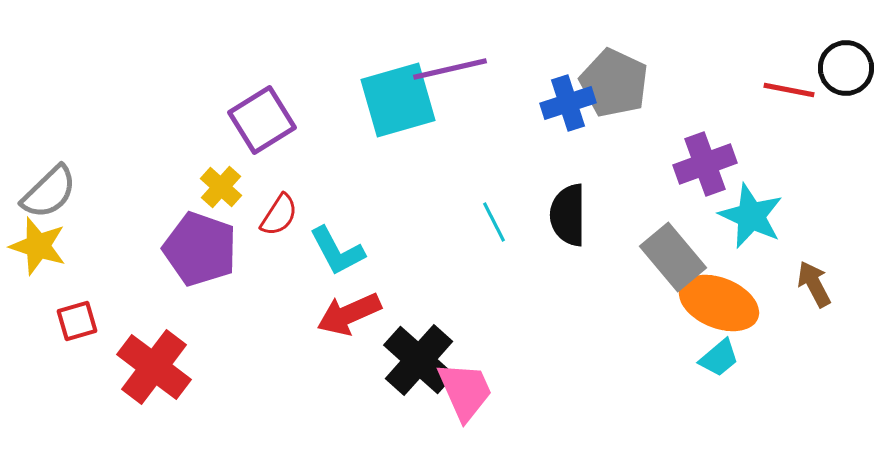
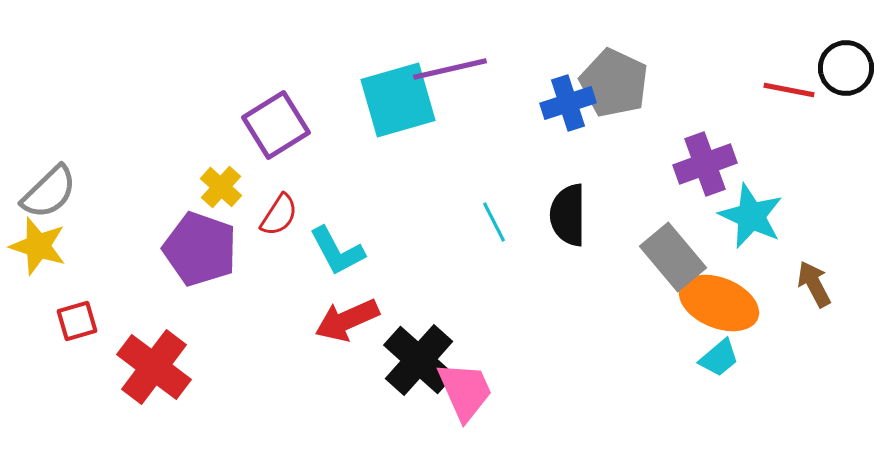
purple square: moved 14 px right, 5 px down
red arrow: moved 2 px left, 6 px down
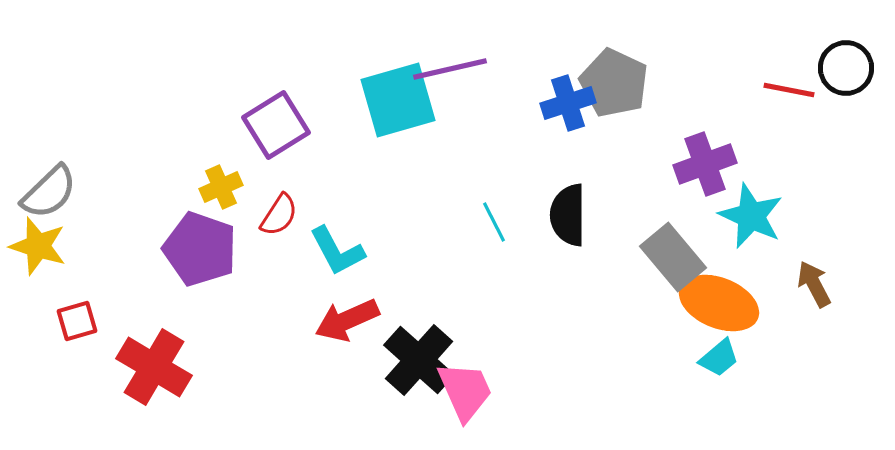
yellow cross: rotated 24 degrees clockwise
red cross: rotated 6 degrees counterclockwise
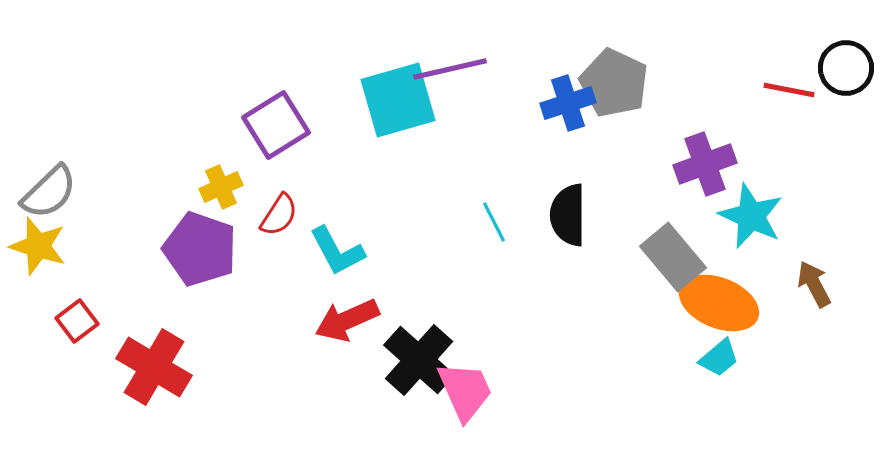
red square: rotated 21 degrees counterclockwise
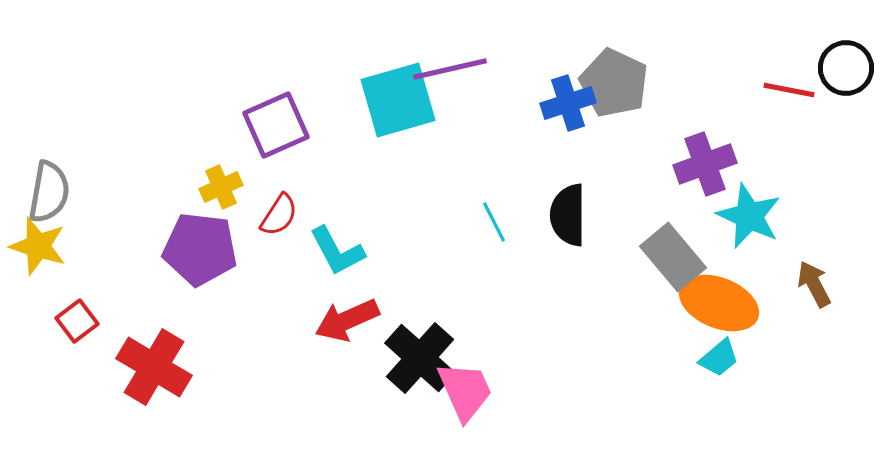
purple square: rotated 8 degrees clockwise
gray semicircle: rotated 36 degrees counterclockwise
cyan star: moved 2 px left
purple pentagon: rotated 12 degrees counterclockwise
black cross: moved 1 px right, 2 px up
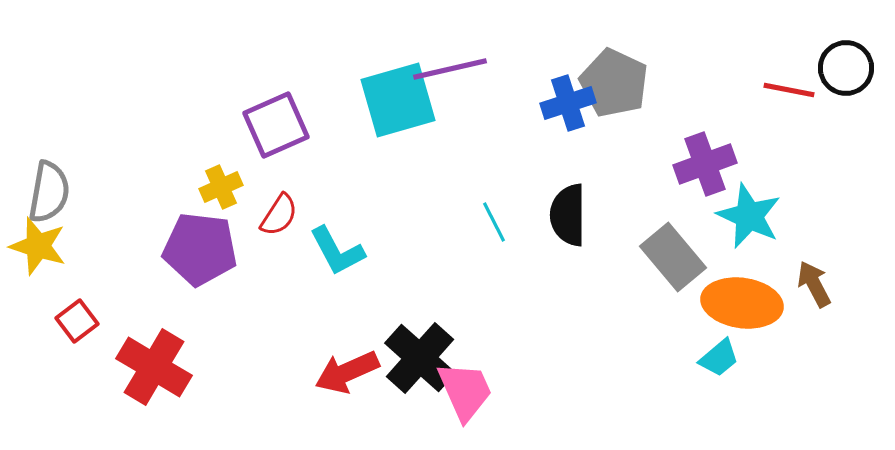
orange ellipse: moved 23 px right; rotated 14 degrees counterclockwise
red arrow: moved 52 px down
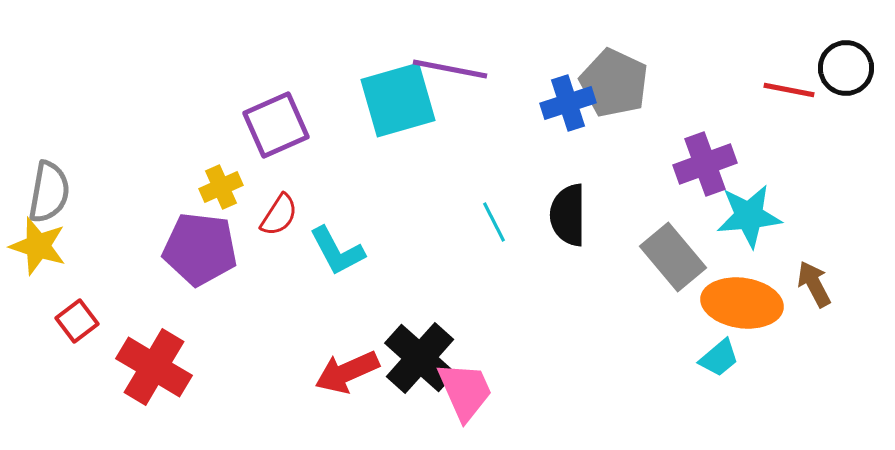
purple line: rotated 24 degrees clockwise
cyan star: rotated 30 degrees counterclockwise
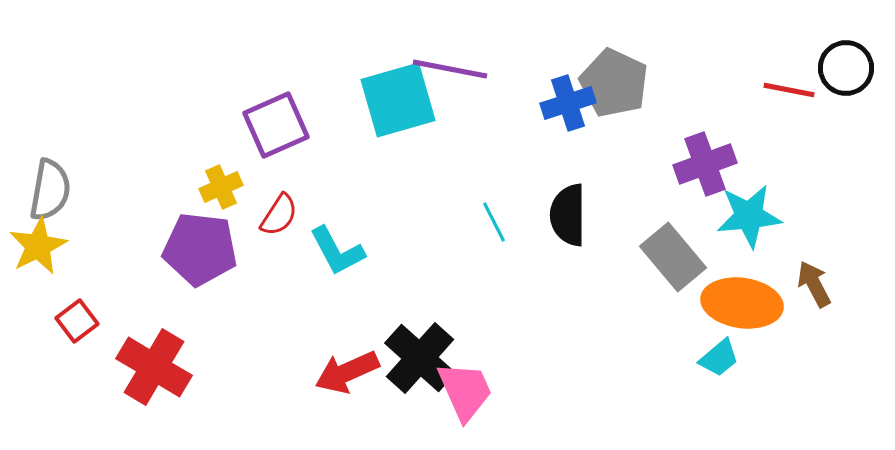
gray semicircle: moved 1 px right, 2 px up
yellow star: rotated 28 degrees clockwise
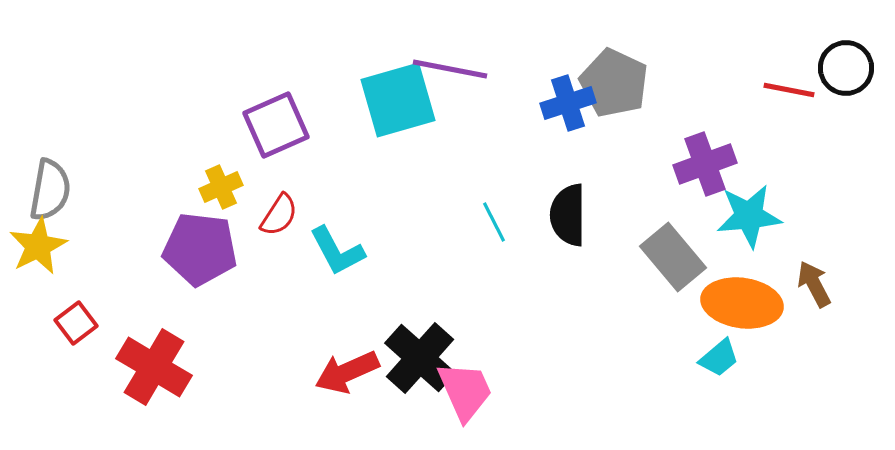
red square: moved 1 px left, 2 px down
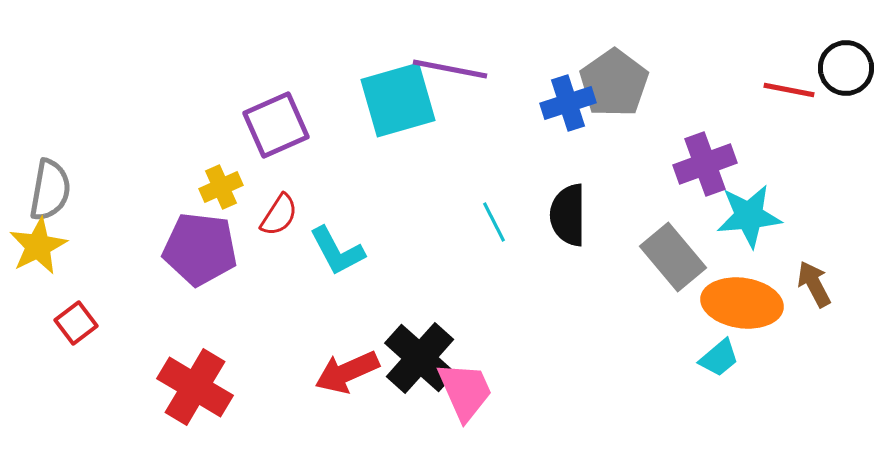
gray pentagon: rotated 12 degrees clockwise
red cross: moved 41 px right, 20 px down
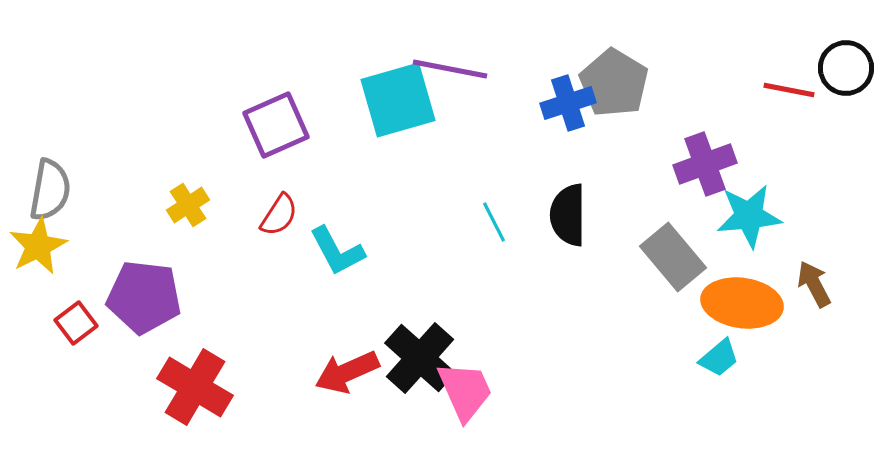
gray pentagon: rotated 6 degrees counterclockwise
yellow cross: moved 33 px left, 18 px down; rotated 9 degrees counterclockwise
purple pentagon: moved 56 px left, 48 px down
